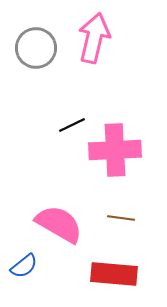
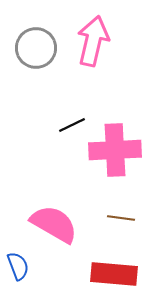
pink arrow: moved 1 px left, 3 px down
pink semicircle: moved 5 px left
blue semicircle: moved 6 px left; rotated 72 degrees counterclockwise
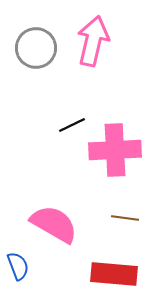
brown line: moved 4 px right
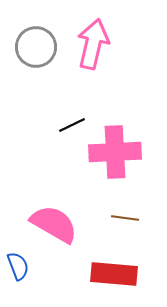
pink arrow: moved 3 px down
gray circle: moved 1 px up
pink cross: moved 2 px down
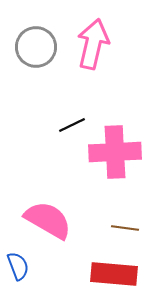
brown line: moved 10 px down
pink semicircle: moved 6 px left, 4 px up
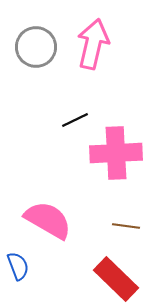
black line: moved 3 px right, 5 px up
pink cross: moved 1 px right, 1 px down
brown line: moved 1 px right, 2 px up
red rectangle: moved 2 px right, 5 px down; rotated 39 degrees clockwise
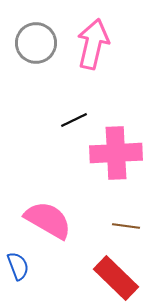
gray circle: moved 4 px up
black line: moved 1 px left
red rectangle: moved 1 px up
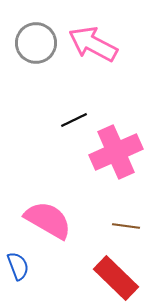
pink arrow: rotated 75 degrees counterclockwise
pink cross: moved 1 px up; rotated 21 degrees counterclockwise
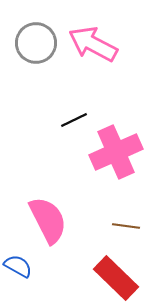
pink semicircle: rotated 33 degrees clockwise
blue semicircle: rotated 40 degrees counterclockwise
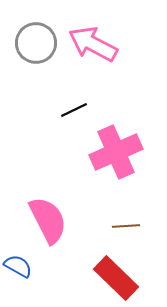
black line: moved 10 px up
brown line: rotated 12 degrees counterclockwise
